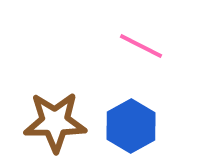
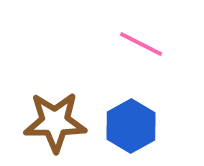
pink line: moved 2 px up
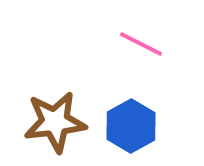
brown star: rotated 6 degrees counterclockwise
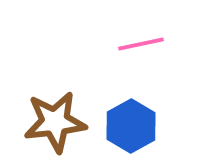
pink line: rotated 39 degrees counterclockwise
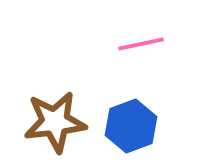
blue hexagon: rotated 9 degrees clockwise
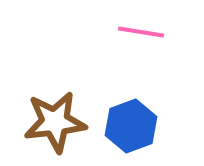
pink line: moved 12 px up; rotated 21 degrees clockwise
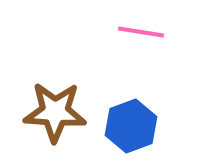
brown star: moved 10 px up; rotated 10 degrees clockwise
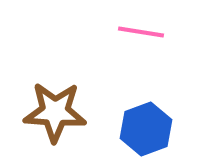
blue hexagon: moved 15 px right, 3 px down
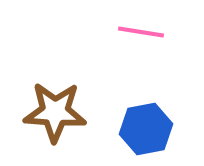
blue hexagon: rotated 9 degrees clockwise
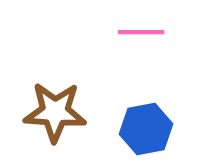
pink line: rotated 9 degrees counterclockwise
